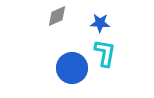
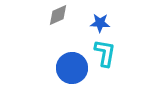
gray diamond: moved 1 px right, 1 px up
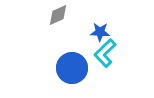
blue star: moved 9 px down
cyan L-shape: rotated 144 degrees counterclockwise
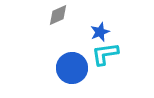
blue star: rotated 24 degrees counterclockwise
cyan L-shape: moved 1 px down; rotated 36 degrees clockwise
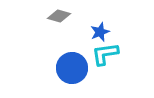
gray diamond: moved 1 px right, 1 px down; rotated 40 degrees clockwise
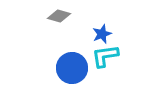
blue star: moved 2 px right, 2 px down
cyan L-shape: moved 2 px down
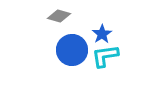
blue star: rotated 12 degrees counterclockwise
blue circle: moved 18 px up
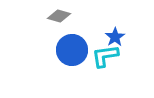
blue star: moved 13 px right, 3 px down
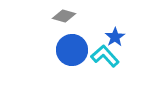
gray diamond: moved 5 px right
cyan L-shape: rotated 56 degrees clockwise
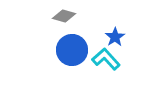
cyan L-shape: moved 1 px right, 3 px down
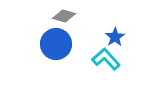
blue circle: moved 16 px left, 6 px up
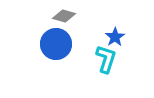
cyan L-shape: rotated 60 degrees clockwise
